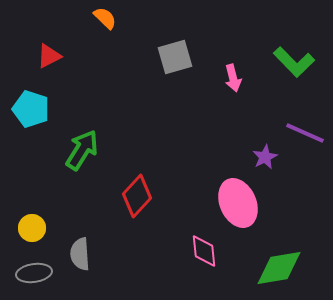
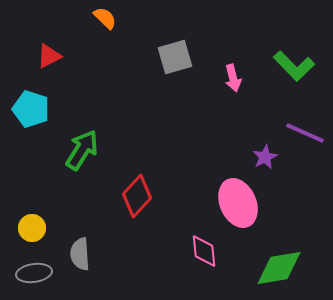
green L-shape: moved 4 px down
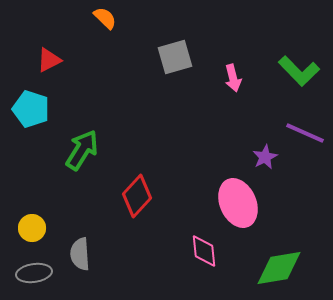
red triangle: moved 4 px down
green L-shape: moved 5 px right, 5 px down
